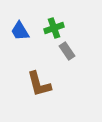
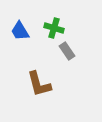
green cross: rotated 36 degrees clockwise
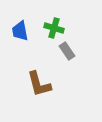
blue trapezoid: rotated 20 degrees clockwise
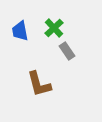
green cross: rotated 30 degrees clockwise
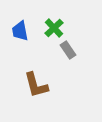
gray rectangle: moved 1 px right, 1 px up
brown L-shape: moved 3 px left, 1 px down
